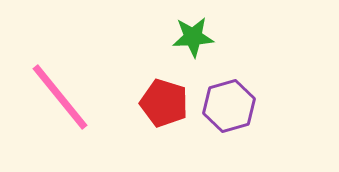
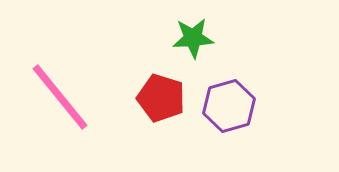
green star: moved 1 px down
red pentagon: moved 3 px left, 5 px up
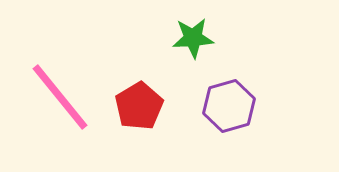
red pentagon: moved 22 px left, 8 px down; rotated 24 degrees clockwise
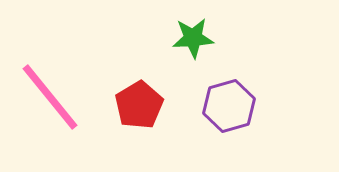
pink line: moved 10 px left
red pentagon: moved 1 px up
